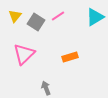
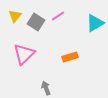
cyan triangle: moved 6 px down
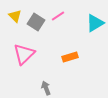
yellow triangle: rotated 24 degrees counterclockwise
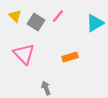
pink line: rotated 16 degrees counterclockwise
pink triangle: rotated 30 degrees counterclockwise
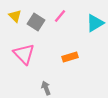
pink line: moved 2 px right
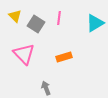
pink line: moved 1 px left, 2 px down; rotated 32 degrees counterclockwise
gray square: moved 2 px down
orange rectangle: moved 6 px left
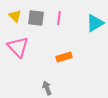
gray square: moved 6 px up; rotated 24 degrees counterclockwise
pink triangle: moved 6 px left, 7 px up
gray arrow: moved 1 px right
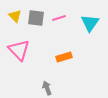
pink line: rotated 64 degrees clockwise
cyan triangle: moved 5 px left; rotated 24 degrees counterclockwise
pink triangle: moved 1 px right, 3 px down
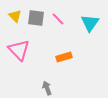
pink line: moved 1 px left, 1 px down; rotated 64 degrees clockwise
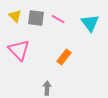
pink line: rotated 16 degrees counterclockwise
cyan triangle: rotated 12 degrees counterclockwise
orange rectangle: rotated 35 degrees counterclockwise
gray arrow: rotated 24 degrees clockwise
